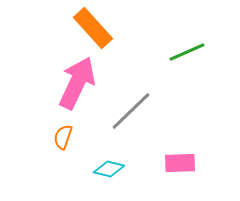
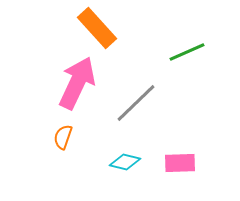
orange rectangle: moved 4 px right
gray line: moved 5 px right, 8 px up
cyan diamond: moved 16 px right, 7 px up
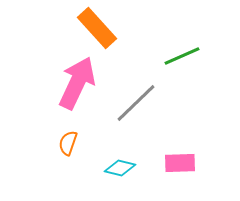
green line: moved 5 px left, 4 px down
orange semicircle: moved 5 px right, 6 px down
cyan diamond: moved 5 px left, 6 px down
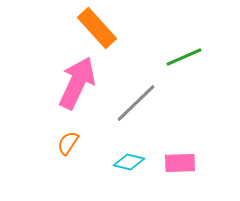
green line: moved 2 px right, 1 px down
orange semicircle: rotated 15 degrees clockwise
cyan diamond: moved 9 px right, 6 px up
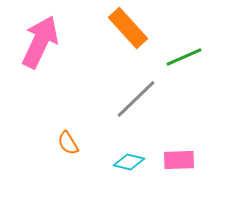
orange rectangle: moved 31 px right
pink arrow: moved 37 px left, 41 px up
gray line: moved 4 px up
orange semicircle: rotated 65 degrees counterclockwise
pink rectangle: moved 1 px left, 3 px up
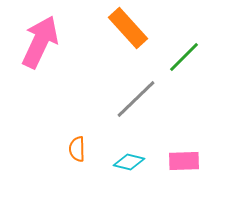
green line: rotated 21 degrees counterclockwise
orange semicircle: moved 9 px right, 6 px down; rotated 30 degrees clockwise
pink rectangle: moved 5 px right, 1 px down
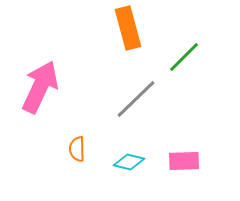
orange rectangle: rotated 27 degrees clockwise
pink arrow: moved 45 px down
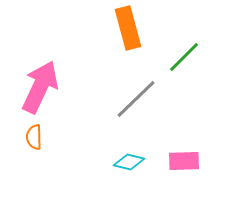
orange semicircle: moved 43 px left, 12 px up
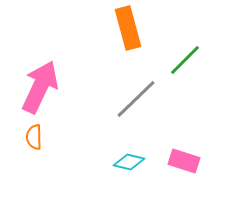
green line: moved 1 px right, 3 px down
pink rectangle: rotated 20 degrees clockwise
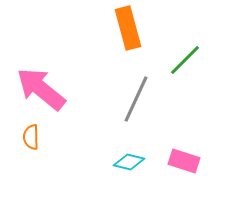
pink arrow: moved 1 px right, 2 px down; rotated 76 degrees counterclockwise
gray line: rotated 21 degrees counterclockwise
orange semicircle: moved 3 px left
